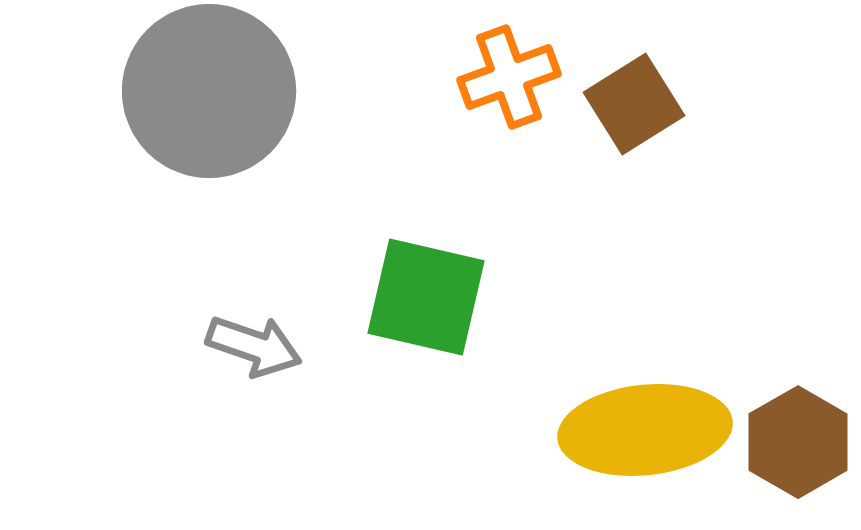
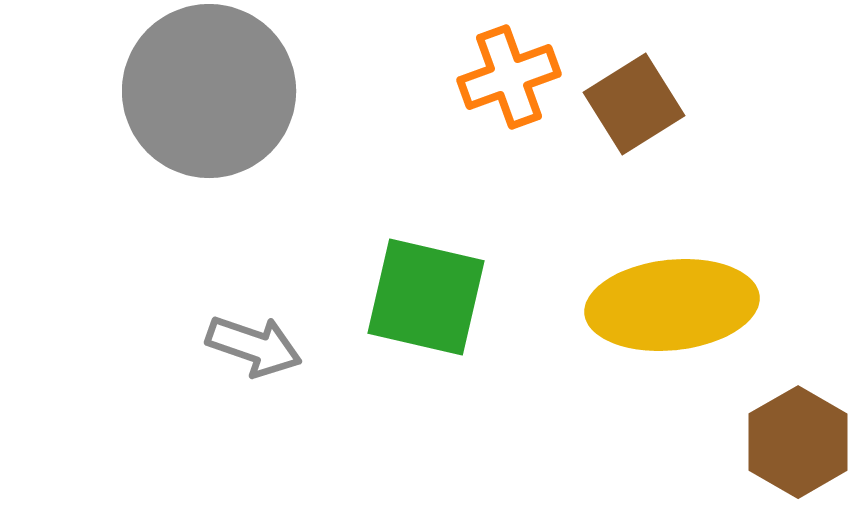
yellow ellipse: moved 27 px right, 125 px up
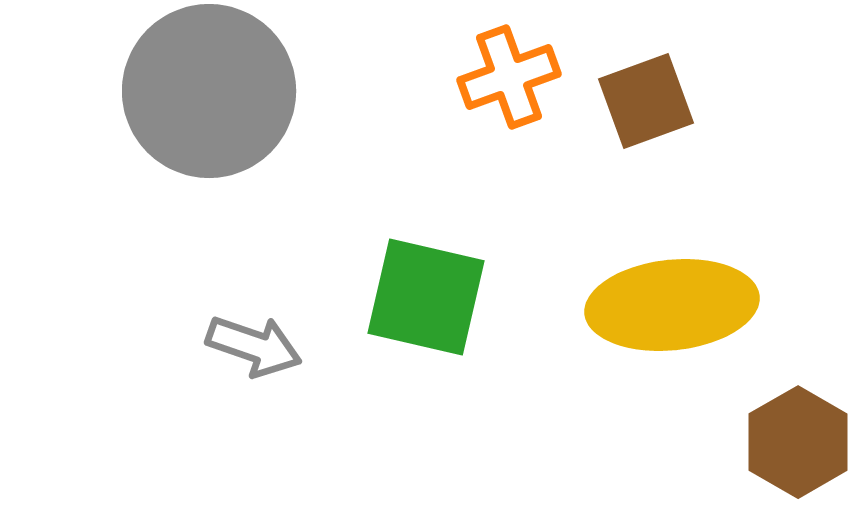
brown square: moved 12 px right, 3 px up; rotated 12 degrees clockwise
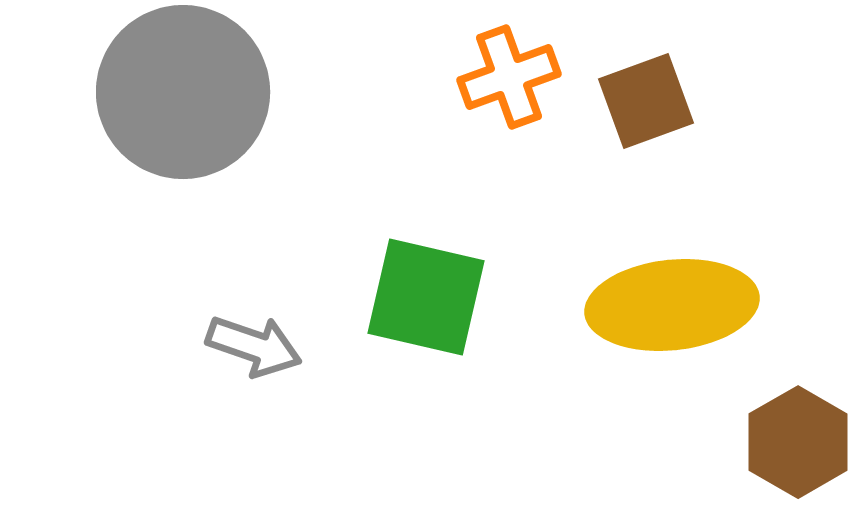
gray circle: moved 26 px left, 1 px down
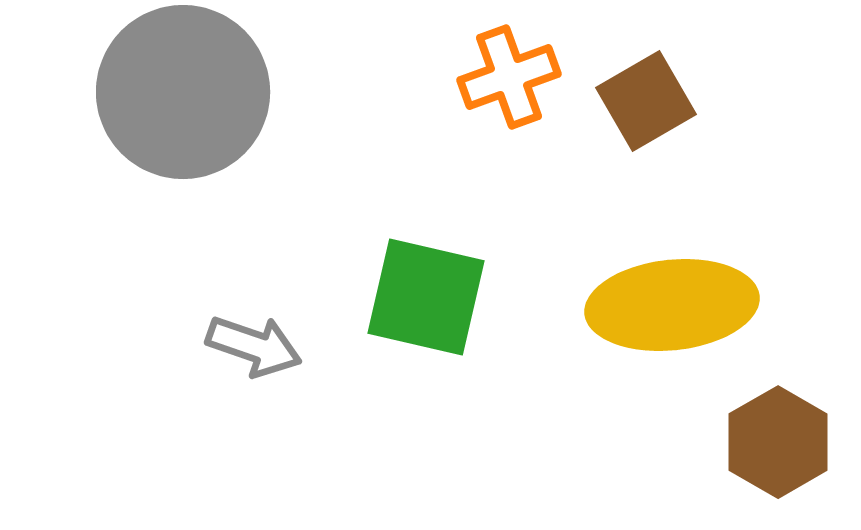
brown square: rotated 10 degrees counterclockwise
brown hexagon: moved 20 px left
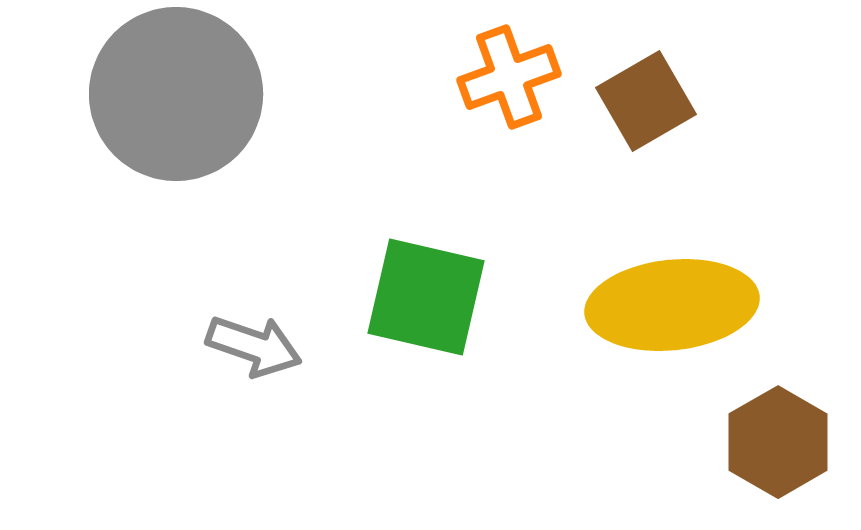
gray circle: moved 7 px left, 2 px down
